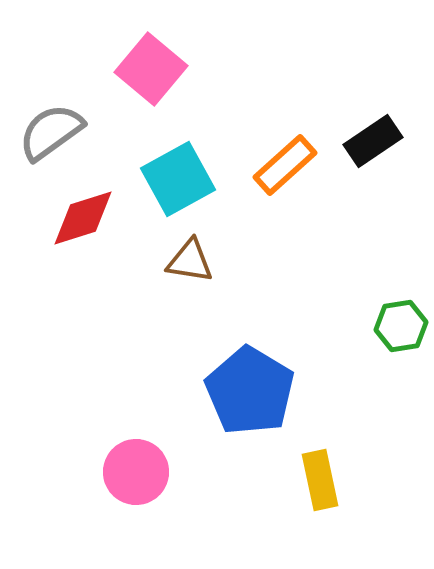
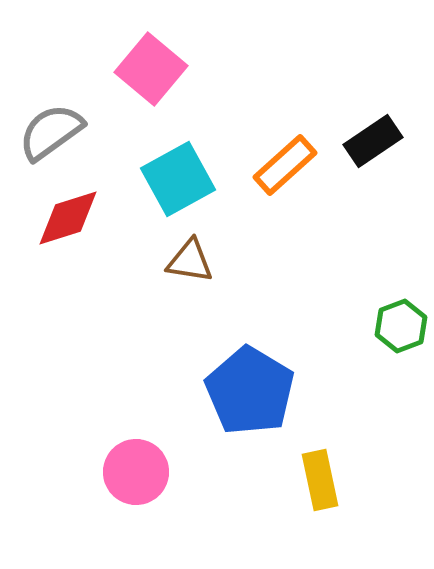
red diamond: moved 15 px left
green hexagon: rotated 12 degrees counterclockwise
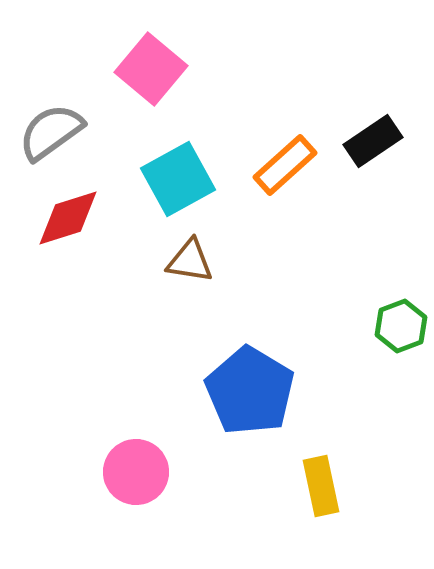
yellow rectangle: moved 1 px right, 6 px down
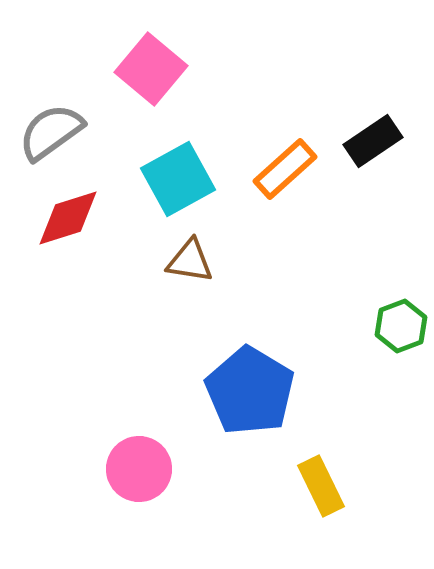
orange rectangle: moved 4 px down
pink circle: moved 3 px right, 3 px up
yellow rectangle: rotated 14 degrees counterclockwise
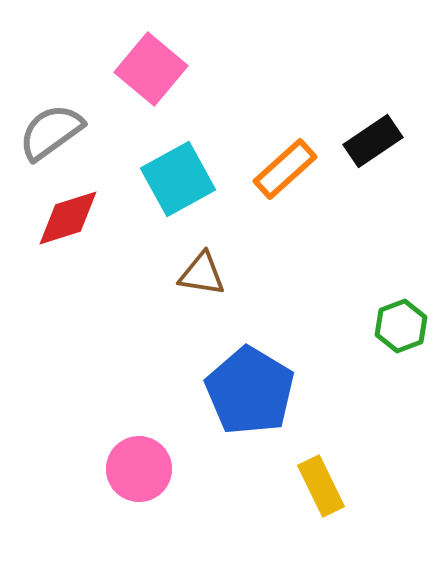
brown triangle: moved 12 px right, 13 px down
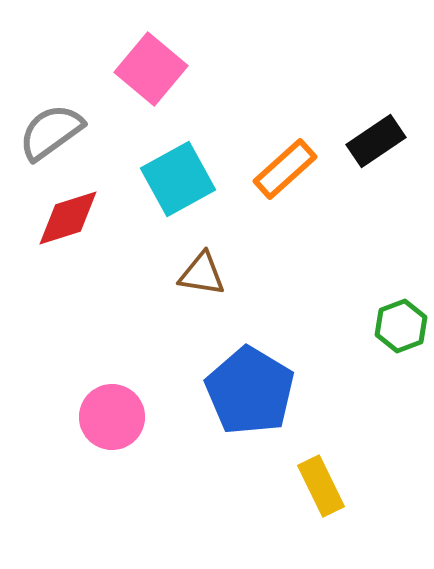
black rectangle: moved 3 px right
pink circle: moved 27 px left, 52 px up
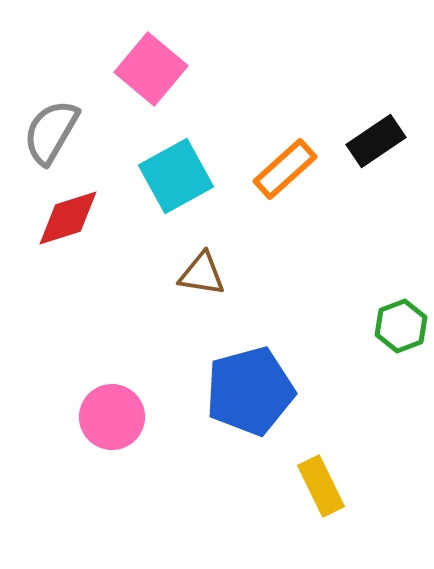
gray semicircle: rotated 24 degrees counterclockwise
cyan square: moved 2 px left, 3 px up
blue pentagon: rotated 26 degrees clockwise
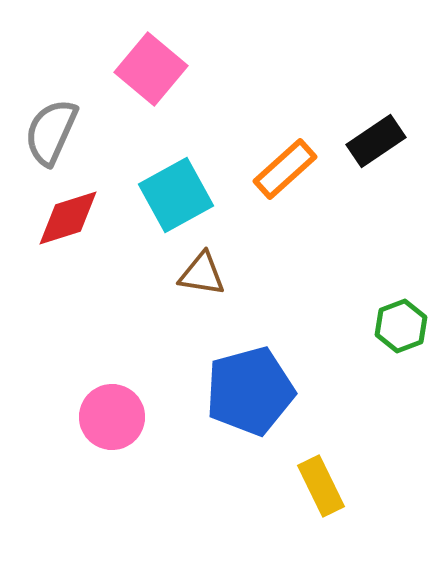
gray semicircle: rotated 6 degrees counterclockwise
cyan square: moved 19 px down
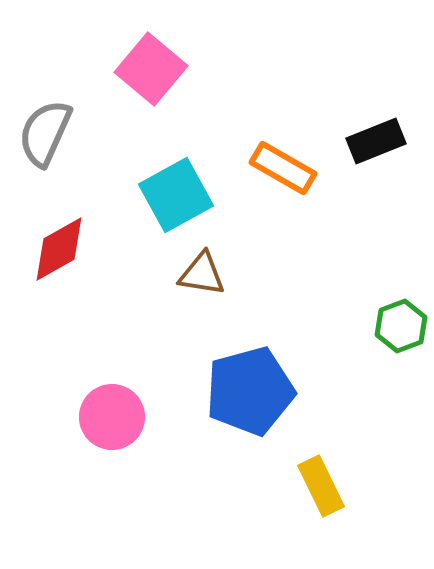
gray semicircle: moved 6 px left, 1 px down
black rectangle: rotated 12 degrees clockwise
orange rectangle: moved 2 px left, 1 px up; rotated 72 degrees clockwise
red diamond: moved 9 px left, 31 px down; rotated 12 degrees counterclockwise
